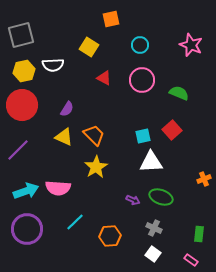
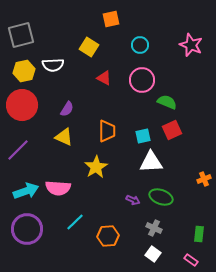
green semicircle: moved 12 px left, 9 px down
red square: rotated 18 degrees clockwise
orange trapezoid: moved 13 px right, 4 px up; rotated 45 degrees clockwise
orange hexagon: moved 2 px left
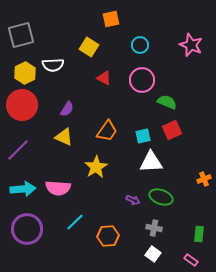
yellow hexagon: moved 1 px right, 2 px down; rotated 15 degrees counterclockwise
orange trapezoid: rotated 35 degrees clockwise
cyan arrow: moved 3 px left, 2 px up; rotated 15 degrees clockwise
gray cross: rotated 14 degrees counterclockwise
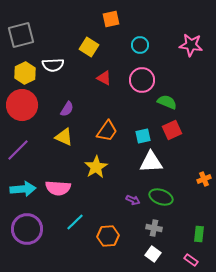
pink star: rotated 15 degrees counterclockwise
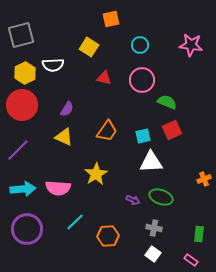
red triangle: rotated 14 degrees counterclockwise
yellow star: moved 7 px down
